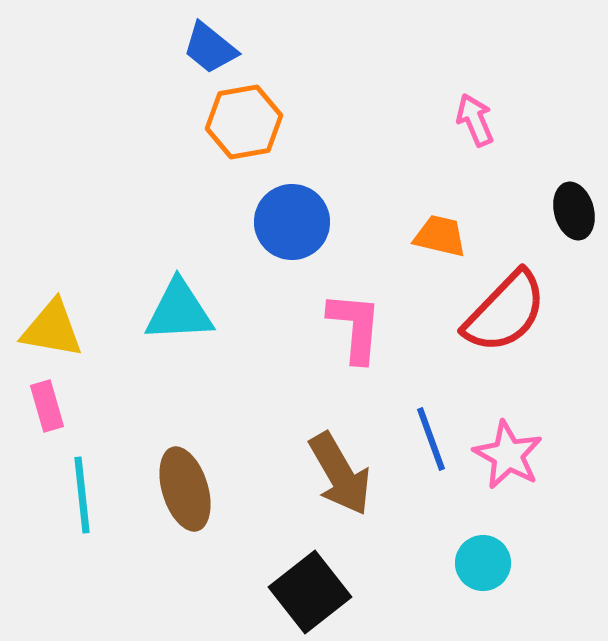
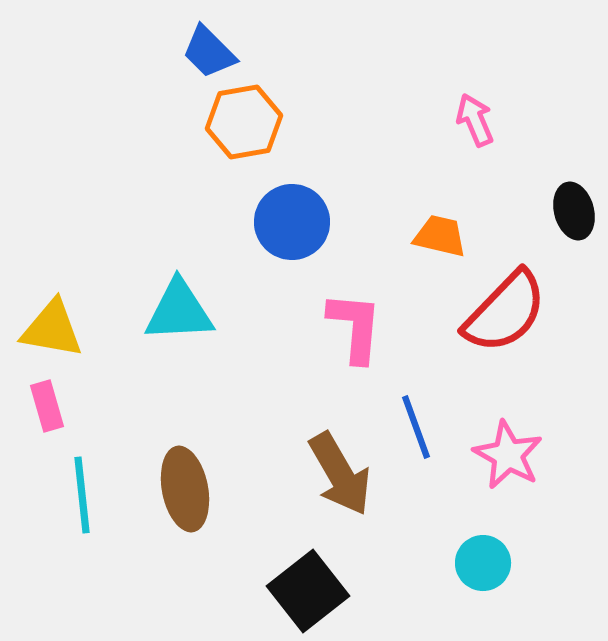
blue trapezoid: moved 1 px left, 4 px down; rotated 6 degrees clockwise
blue line: moved 15 px left, 12 px up
brown ellipse: rotated 6 degrees clockwise
black square: moved 2 px left, 1 px up
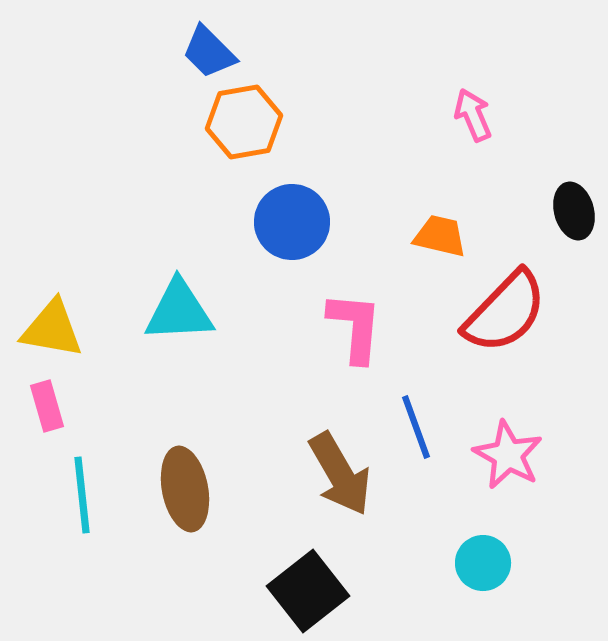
pink arrow: moved 2 px left, 5 px up
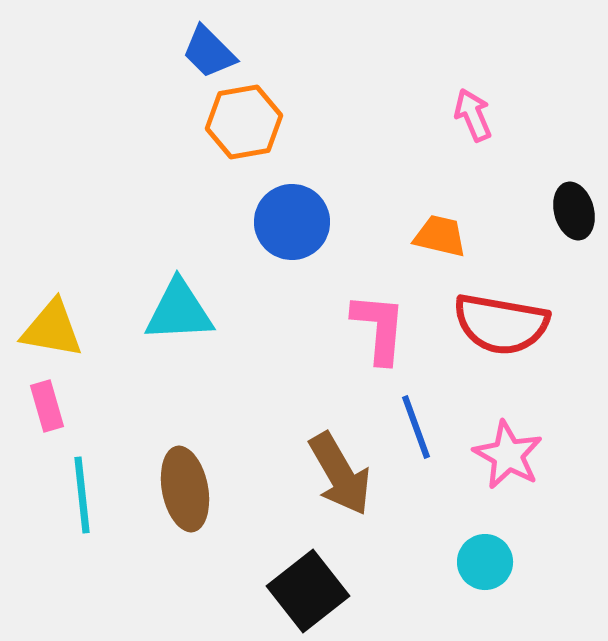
red semicircle: moved 4 px left, 12 px down; rotated 56 degrees clockwise
pink L-shape: moved 24 px right, 1 px down
cyan circle: moved 2 px right, 1 px up
